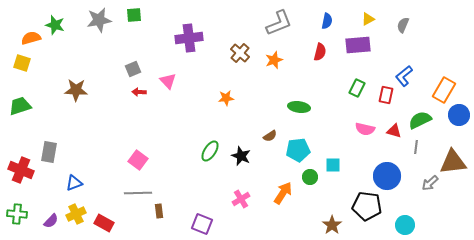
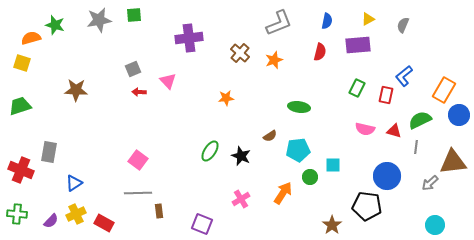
blue triangle at (74, 183): rotated 12 degrees counterclockwise
cyan circle at (405, 225): moved 30 px right
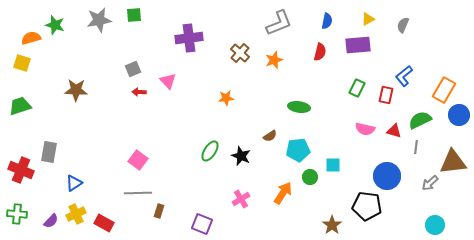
brown rectangle at (159, 211): rotated 24 degrees clockwise
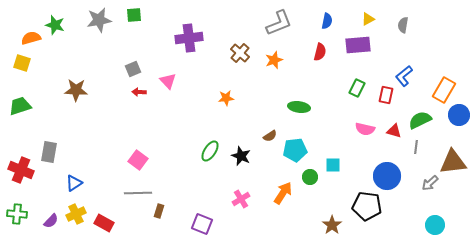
gray semicircle at (403, 25): rotated 14 degrees counterclockwise
cyan pentagon at (298, 150): moved 3 px left
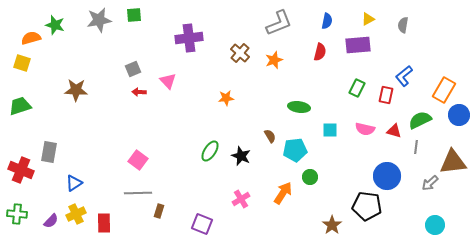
brown semicircle at (270, 136): rotated 88 degrees counterclockwise
cyan square at (333, 165): moved 3 px left, 35 px up
red rectangle at (104, 223): rotated 60 degrees clockwise
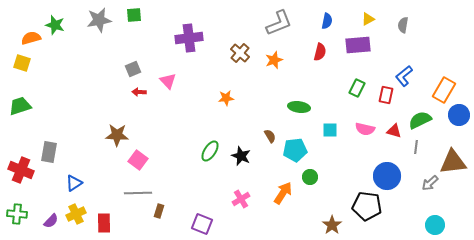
brown star at (76, 90): moved 41 px right, 45 px down
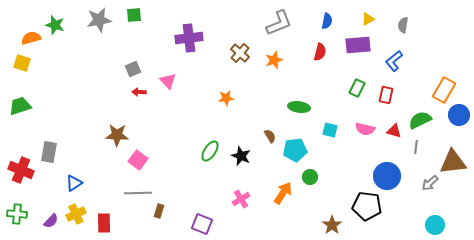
blue L-shape at (404, 76): moved 10 px left, 15 px up
cyan square at (330, 130): rotated 14 degrees clockwise
